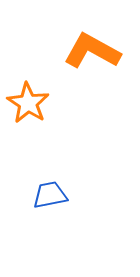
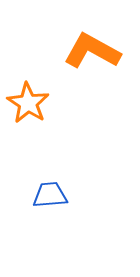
blue trapezoid: rotated 6 degrees clockwise
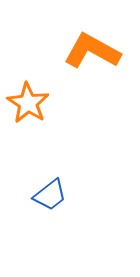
blue trapezoid: rotated 147 degrees clockwise
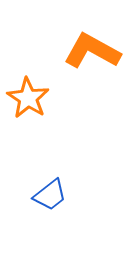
orange star: moved 5 px up
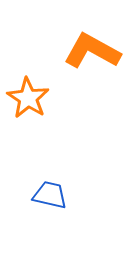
blue trapezoid: rotated 129 degrees counterclockwise
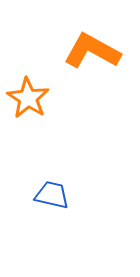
blue trapezoid: moved 2 px right
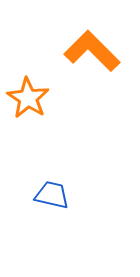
orange L-shape: rotated 16 degrees clockwise
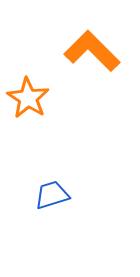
blue trapezoid: rotated 30 degrees counterclockwise
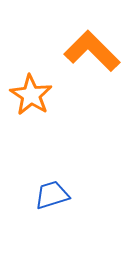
orange star: moved 3 px right, 3 px up
